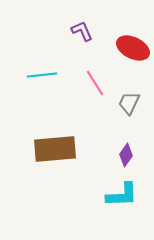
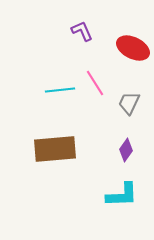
cyan line: moved 18 px right, 15 px down
purple diamond: moved 5 px up
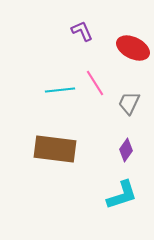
brown rectangle: rotated 12 degrees clockwise
cyan L-shape: rotated 16 degrees counterclockwise
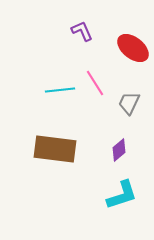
red ellipse: rotated 12 degrees clockwise
purple diamond: moved 7 px left; rotated 15 degrees clockwise
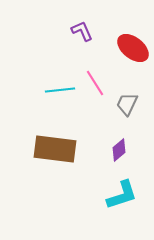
gray trapezoid: moved 2 px left, 1 px down
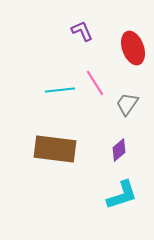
red ellipse: rotated 32 degrees clockwise
gray trapezoid: rotated 10 degrees clockwise
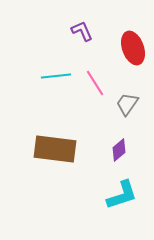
cyan line: moved 4 px left, 14 px up
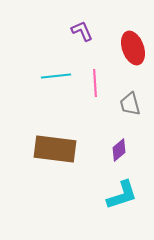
pink line: rotated 28 degrees clockwise
gray trapezoid: moved 3 px right; rotated 50 degrees counterclockwise
